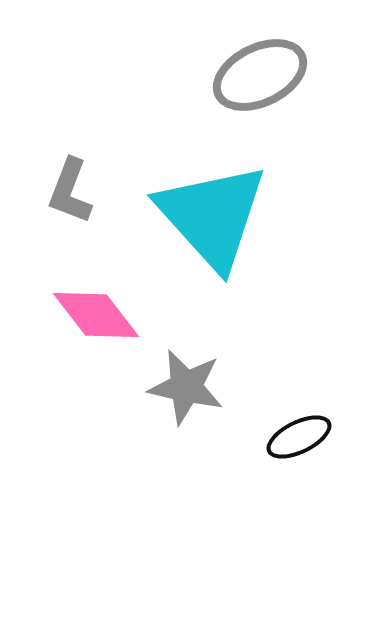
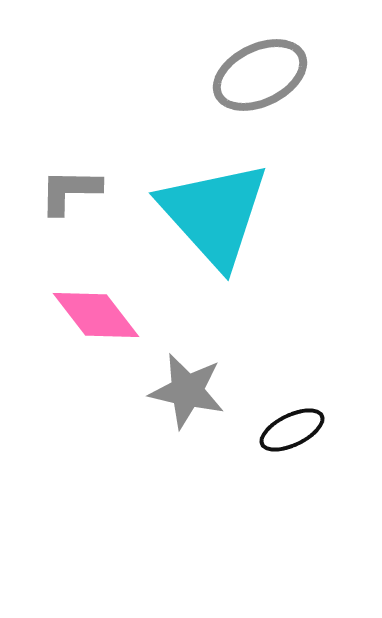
gray L-shape: rotated 70 degrees clockwise
cyan triangle: moved 2 px right, 2 px up
gray star: moved 1 px right, 4 px down
black ellipse: moved 7 px left, 7 px up
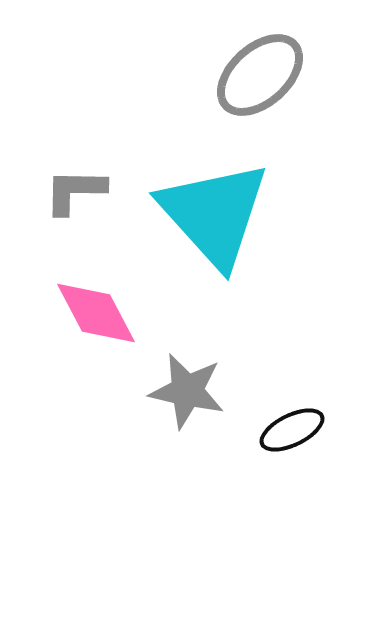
gray ellipse: rotated 16 degrees counterclockwise
gray L-shape: moved 5 px right
pink diamond: moved 2 px up; rotated 10 degrees clockwise
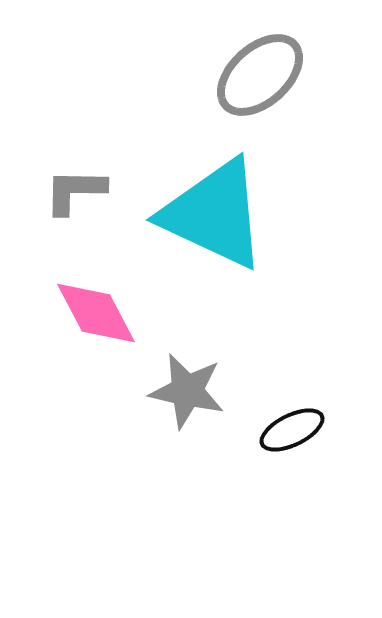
cyan triangle: rotated 23 degrees counterclockwise
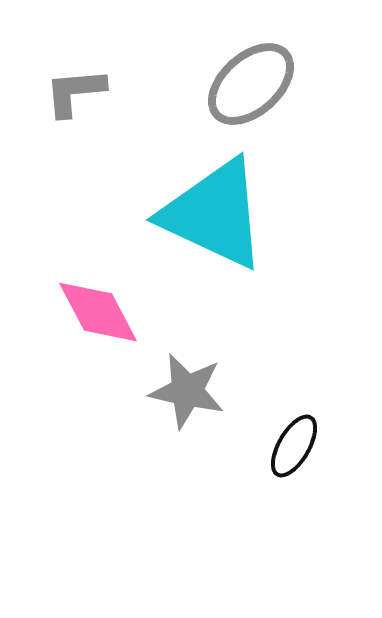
gray ellipse: moved 9 px left, 9 px down
gray L-shape: moved 99 px up; rotated 6 degrees counterclockwise
pink diamond: moved 2 px right, 1 px up
black ellipse: moved 2 px right, 16 px down; rotated 34 degrees counterclockwise
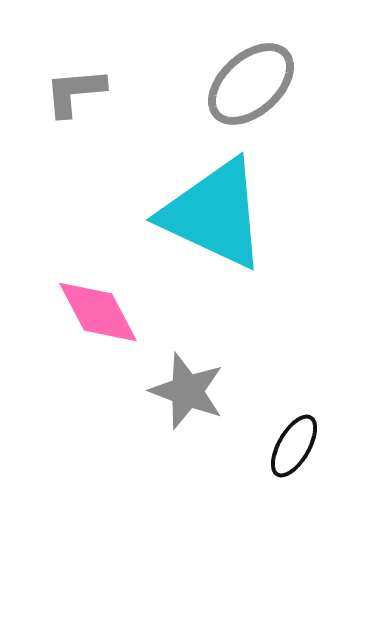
gray star: rotated 8 degrees clockwise
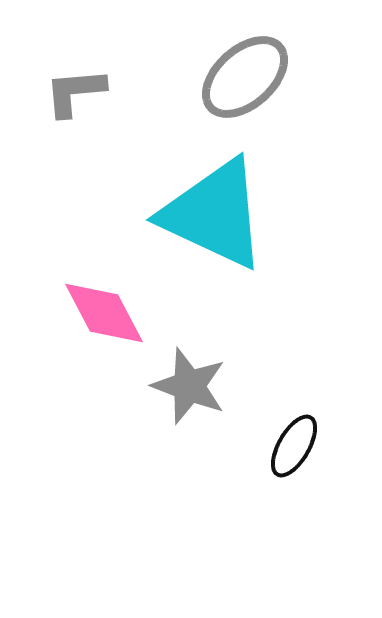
gray ellipse: moved 6 px left, 7 px up
pink diamond: moved 6 px right, 1 px down
gray star: moved 2 px right, 5 px up
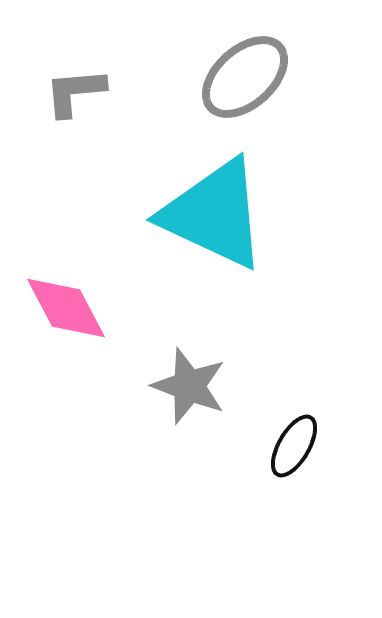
pink diamond: moved 38 px left, 5 px up
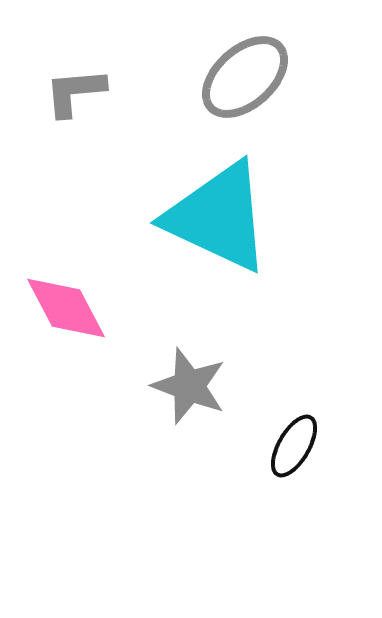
cyan triangle: moved 4 px right, 3 px down
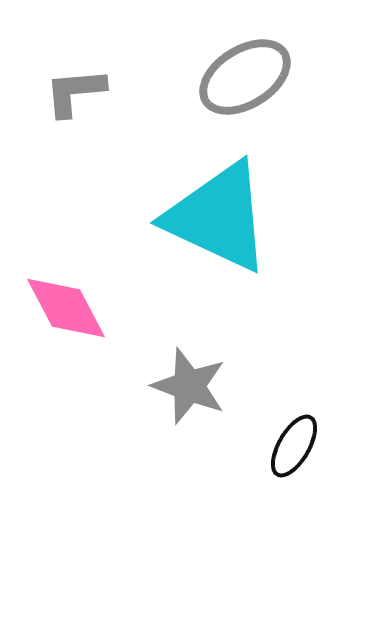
gray ellipse: rotated 10 degrees clockwise
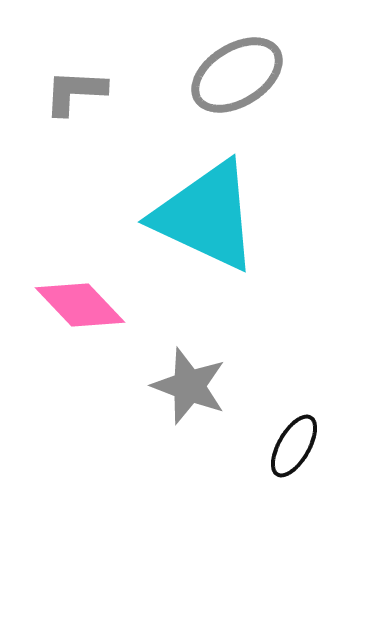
gray ellipse: moved 8 px left, 2 px up
gray L-shape: rotated 8 degrees clockwise
cyan triangle: moved 12 px left, 1 px up
pink diamond: moved 14 px right, 3 px up; rotated 16 degrees counterclockwise
